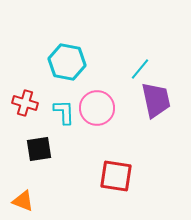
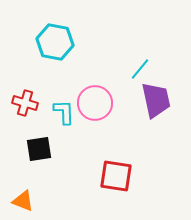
cyan hexagon: moved 12 px left, 20 px up
pink circle: moved 2 px left, 5 px up
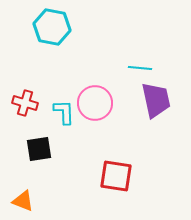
cyan hexagon: moved 3 px left, 15 px up
cyan line: moved 1 px up; rotated 55 degrees clockwise
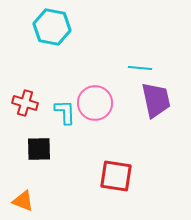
cyan L-shape: moved 1 px right
black square: rotated 8 degrees clockwise
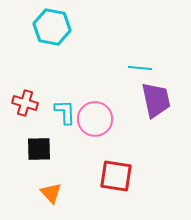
pink circle: moved 16 px down
orange triangle: moved 28 px right, 8 px up; rotated 25 degrees clockwise
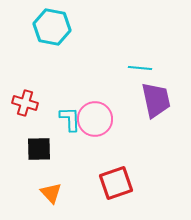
cyan L-shape: moved 5 px right, 7 px down
red square: moved 7 px down; rotated 28 degrees counterclockwise
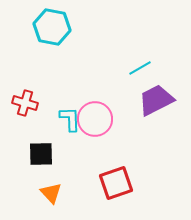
cyan line: rotated 35 degrees counterclockwise
purple trapezoid: rotated 105 degrees counterclockwise
black square: moved 2 px right, 5 px down
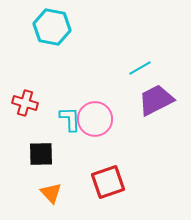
red square: moved 8 px left, 1 px up
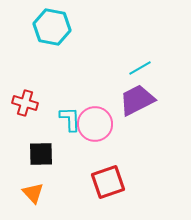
purple trapezoid: moved 19 px left
pink circle: moved 5 px down
orange triangle: moved 18 px left
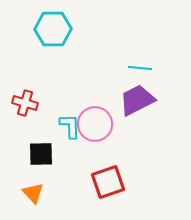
cyan hexagon: moved 1 px right, 2 px down; rotated 12 degrees counterclockwise
cyan line: rotated 35 degrees clockwise
cyan L-shape: moved 7 px down
